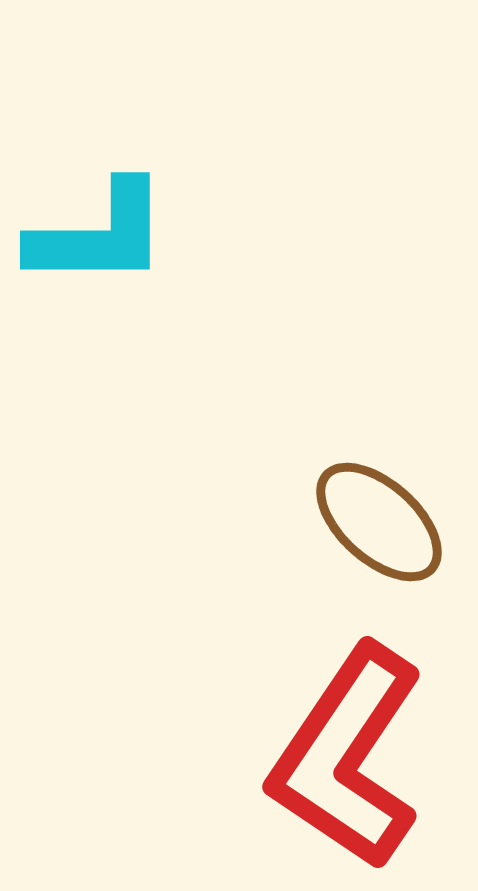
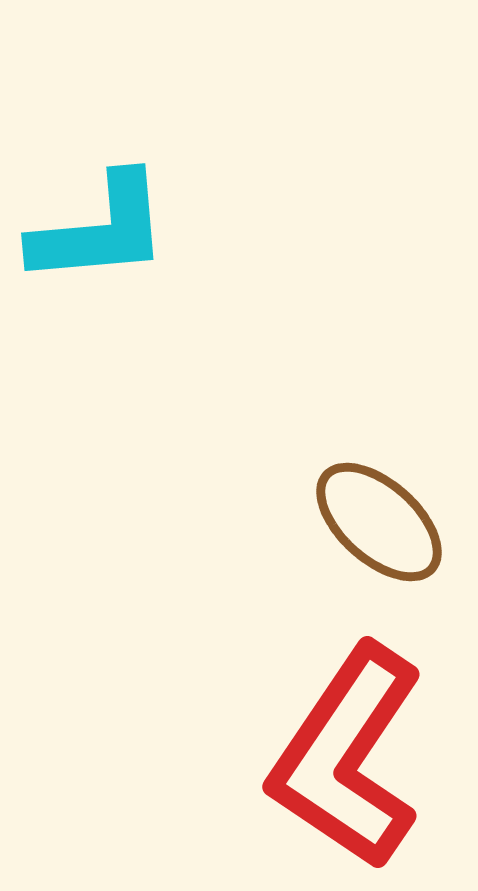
cyan L-shape: moved 1 px right, 5 px up; rotated 5 degrees counterclockwise
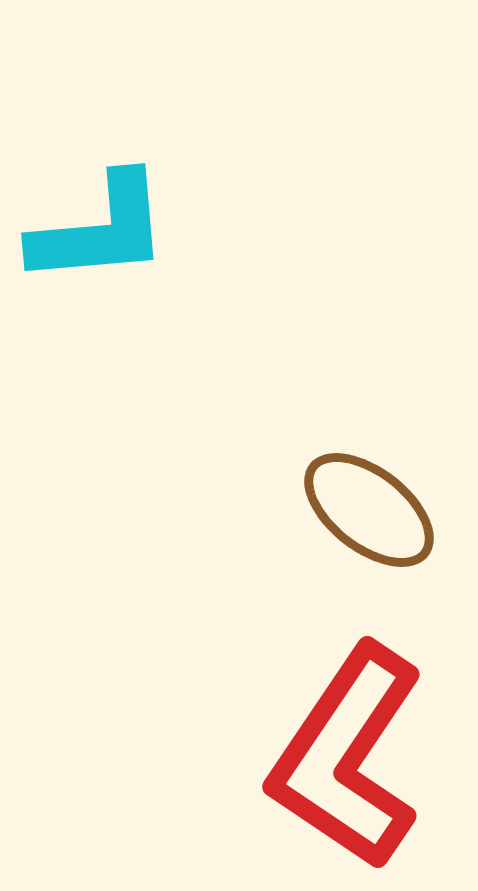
brown ellipse: moved 10 px left, 12 px up; rotated 4 degrees counterclockwise
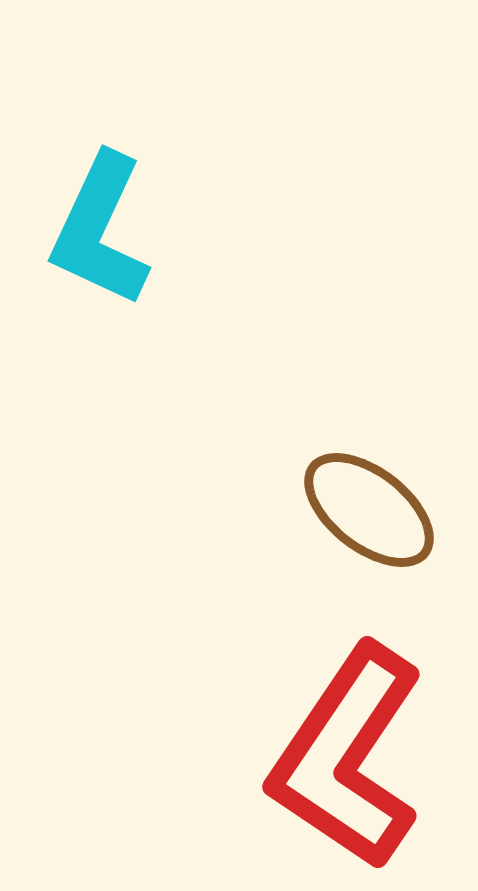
cyan L-shape: rotated 120 degrees clockwise
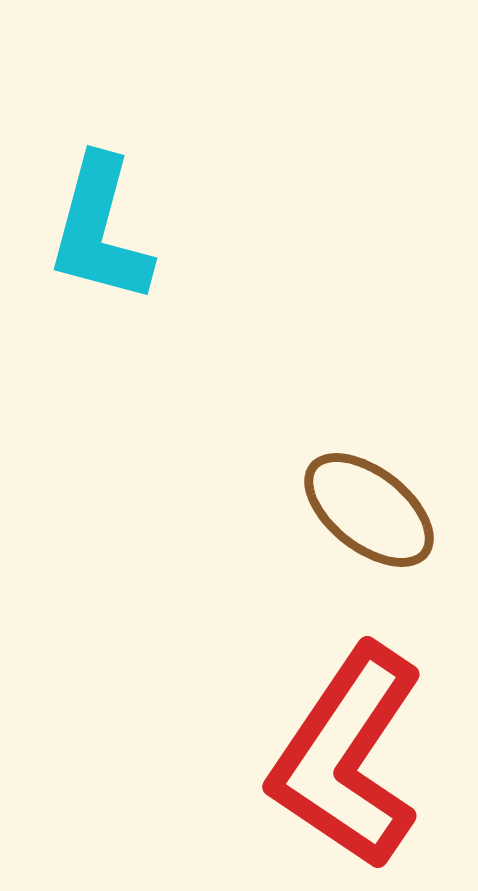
cyan L-shape: rotated 10 degrees counterclockwise
